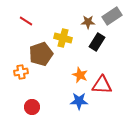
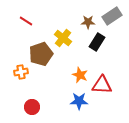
yellow cross: rotated 24 degrees clockwise
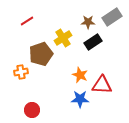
gray rectangle: moved 1 px down
red line: moved 1 px right; rotated 64 degrees counterclockwise
yellow cross: rotated 18 degrees clockwise
black rectangle: moved 4 px left; rotated 24 degrees clockwise
blue star: moved 1 px right, 2 px up
red circle: moved 3 px down
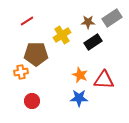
gray rectangle: moved 1 px down
yellow cross: moved 1 px left, 3 px up
brown pentagon: moved 5 px left; rotated 20 degrees clockwise
red triangle: moved 2 px right, 5 px up
blue star: moved 1 px left, 1 px up
red circle: moved 9 px up
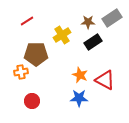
red triangle: moved 1 px right; rotated 25 degrees clockwise
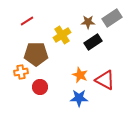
red circle: moved 8 px right, 14 px up
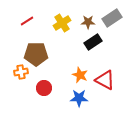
yellow cross: moved 12 px up
red circle: moved 4 px right, 1 px down
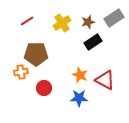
gray rectangle: moved 2 px right
brown star: rotated 16 degrees counterclockwise
